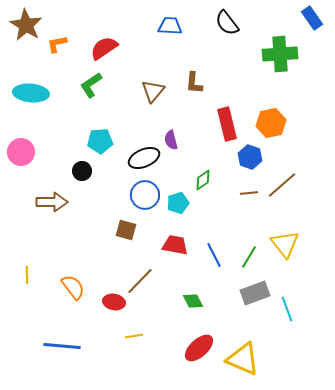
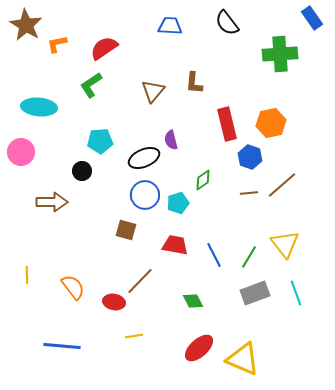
cyan ellipse at (31, 93): moved 8 px right, 14 px down
cyan line at (287, 309): moved 9 px right, 16 px up
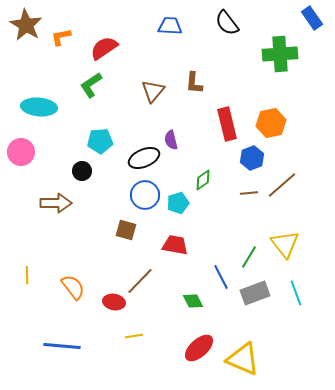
orange L-shape at (57, 44): moved 4 px right, 7 px up
blue hexagon at (250, 157): moved 2 px right, 1 px down; rotated 20 degrees clockwise
brown arrow at (52, 202): moved 4 px right, 1 px down
blue line at (214, 255): moved 7 px right, 22 px down
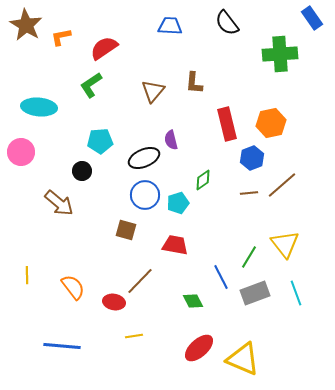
brown arrow at (56, 203): moved 3 px right; rotated 40 degrees clockwise
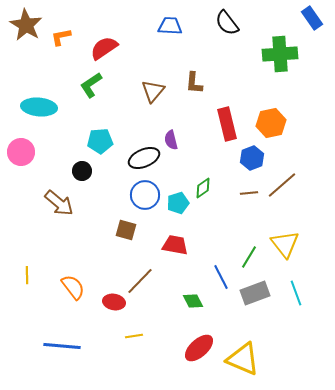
green diamond at (203, 180): moved 8 px down
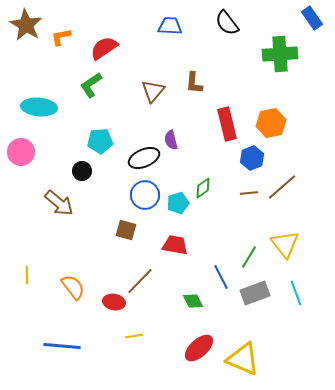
brown line at (282, 185): moved 2 px down
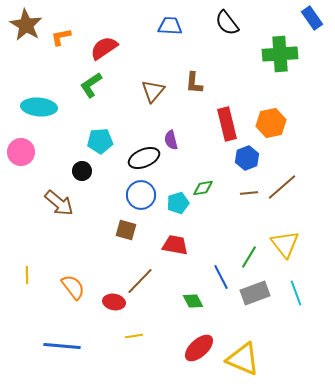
blue hexagon at (252, 158): moved 5 px left
green diamond at (203, 188): rotated 25 degrees clockwise
blue circle at (145, 195): moved 4 px left
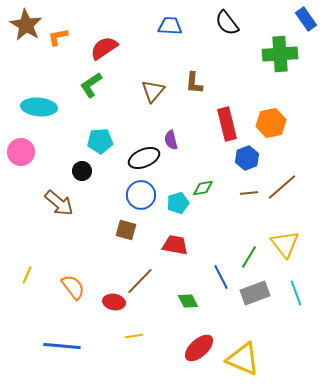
blue rectangle at (312, 18): moved 6 px left, 1 px down
orange L-shape at (61, 37): moved 3 px left
yellow line at (27, 275): rotated 24 degrees clockwise
green diamond at (193, 301): moved 5 px left
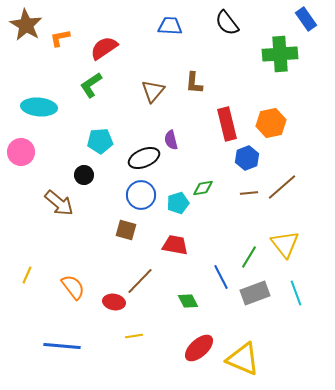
orange L-shape at (58, 37): moved 2 px right, 1 px down
black circle at (82, 171): moved 2 px right, 4 px down
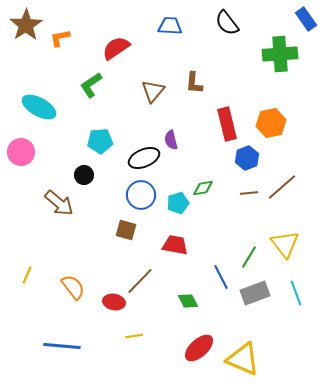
brown star at (26, 25): rotated 8 degrees clockwise
red semicircle at (104, 48): moved 12 px right
cyan ellipse at (39, 107): rotated 24 degrees clockwise
